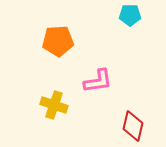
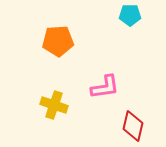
pink L-shape: moved 7 px right, 6 px down
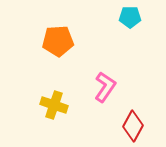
cyan pentagon: moved 2 px down
pink L-shape: rotated 48 degrees counterclockwise
red diamond: rotated 16 degrees clockwise
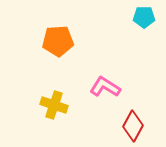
cyan pentagon: moved 14 px right
pink L-shape: rotated 92 degrees counterclockwise
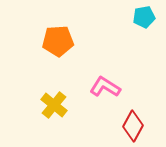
cyan pentagon: rotated 10 degrees counterclockwise
yellow cross: rotated 20 degrees clockwise
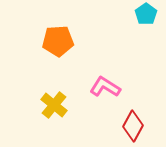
cyan pentagon: moved 2 px right, 3 px up; rotated 25 degrees counterclockwise
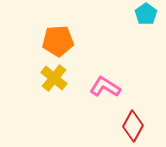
yellow cross: moved 27 px up
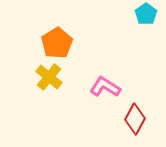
orange pentagon: moved 1 px left, 2 px down; rotated 28 degrees counterclockwise
yellow cross: moved 5 px left, 1 px up
red diamond: moved 2 px right, 7 px up
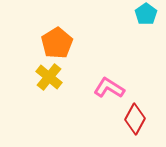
pink L-shape: moved 4 px right, 1 px down
